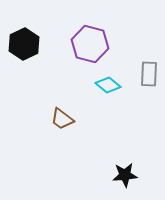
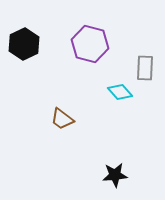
gray rectangle: moved 4 px left, 6 px up
cyan diamond: moved 12 px right, 7 px down; rotated 10 degrees clockwise
black star: moved 10 px left
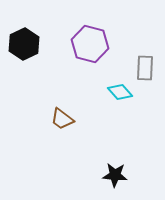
black star: rotated 10 degrees clockwise
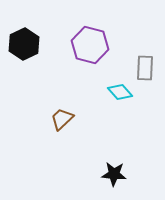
purple hexagon: moved 1 px down
brown trapezoid: rotated 100 degrees clockwise
black star: moved 1 px left, 1 px up
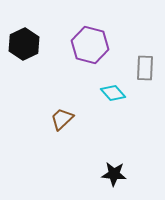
cyan diamond: moved 7 px left, 1 px down
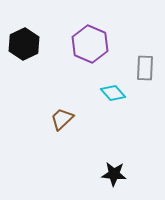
purple hexagon: moved 1 px up; rotated 9 degrees clockwise
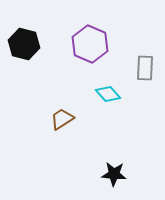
black hexagon: rotated 20 degrees counterclockwise
cyan diamond: moved 5 px left, 1 px down
brown trapezoid: rotated 10 degrees clockwise
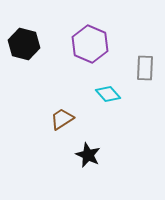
black star: moved 26 px left, 19 px up; rotated 20 degrees clockwise
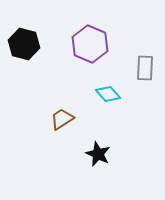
black star: moved 10 px right, 1 px up
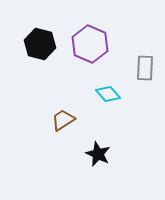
black hexagon: moved 16 px right
brown trapezoid: moved 1 px right, 1 px down
